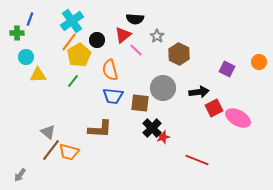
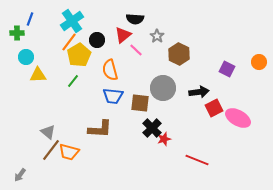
red star: moved 1 px right, 2 px down
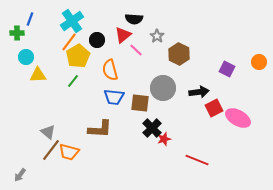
black semicircle: moved 1 px left
yellow pentagon: moved 1 px left, 1 px down
blue trapezoid: moved 1 px right, 1 px down
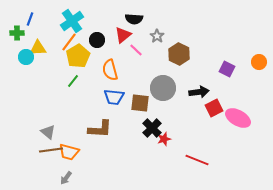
yellow triangle: moved 27 px up
brown line: rotated 45 degrees clockwise
gray arrow: moved 46 px right, 3 px down
